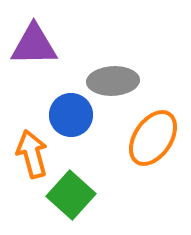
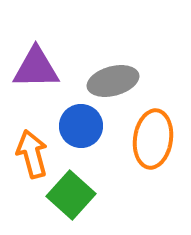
purple triangle: moved 2 px right, 23 px down
gray ellipse: rotated 12 degrees counterclockwise
blue circle: moved 10 px right, 11 px down
orange ellipse: moved 1 px down; rotated 26 degrees counterclockwise
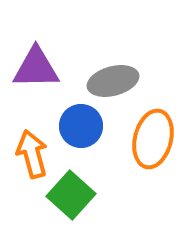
orange ellipse: rotated 6 degrees clockwise
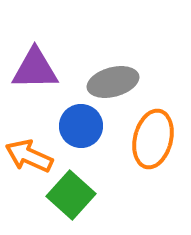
purple triangle: moved 1 px left, 1 px down
gray ellipse: moved 1 px down
orange arrow: moved 3 px left, 2 px down; rotated 51 degrees counterclockwise
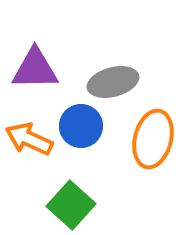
orange arrow: moved 17 px up
green square: moved 10 px down
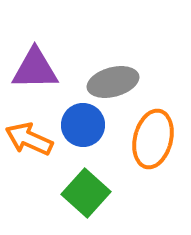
blue circle: moved 2 px right, 1 px up
green square: moved 15 px right, 12 px up
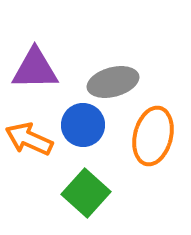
orange ellipse: moved 3 px up
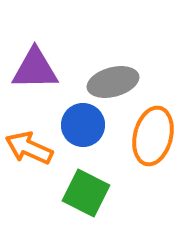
orange arrow: moved 9 px down
green square: rotated 15 degrees counterclockwise
